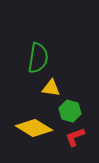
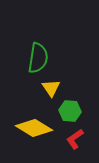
yellow triangle: rotated 48 degrees clockwise
green hexagon: rotated 10 degrees counterclockwise
red L-shape: moved 2 px down; rotated 15 degrees counterclockwise
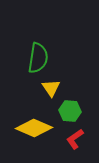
yellow diamond: rotated 9 degrees counterclockwise
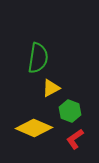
yellow triangle: rotated 36 degrees clockwise
green hexagon: rotated 15 degrees clockwise
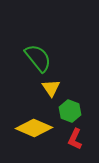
green semicircle: rotated 48 degrees counterclockwise
yellow triangle: rotated 36 degrees counterclockwise
red L-shape: rotated 30 degrees counterclockwise
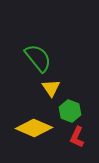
red L-shape: moved 2 px right, 2 px up
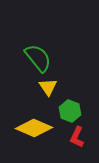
yellow triangle: moved 3 px left, 1 px up
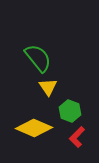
red L-shape: rotated 20 degrees clockwise
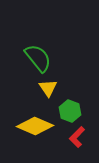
yellow triangle: moved 1 px down
yellow diamond: moved 1 px right, 2 px up
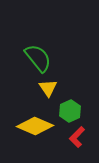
green hexagon: rotated 15 degrees clockwise
